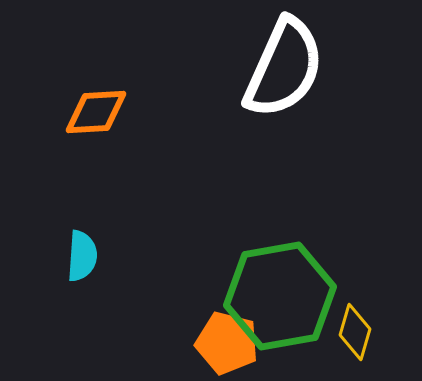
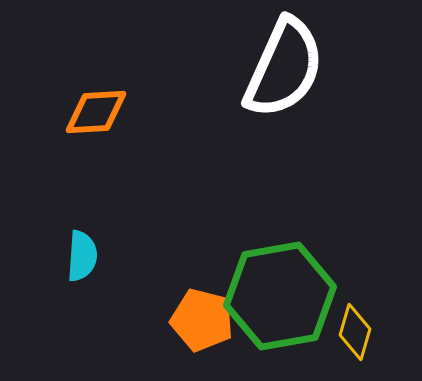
orange pentagon: moved 25 px left, 23 px up
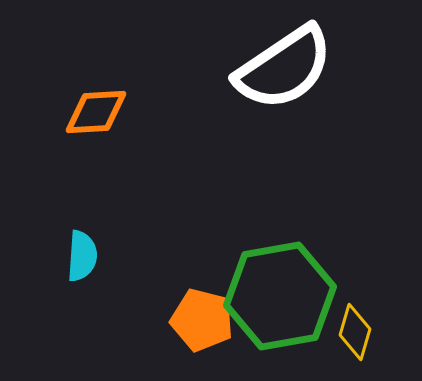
white semicircle: rotated 32 degrees clockwise
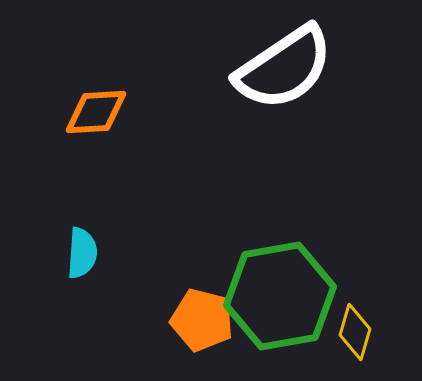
cyan semicircle: moved 3 px up
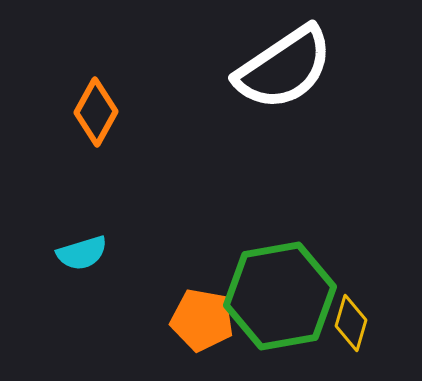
orange diamond: rotated 58 degrees counterclockwise
cyan semicircle: rotated 69 degrees clockwise
orange pentagon: rotated 4 degrees counterclockwise
yellow diamond: moved 4 px left, 9 px up
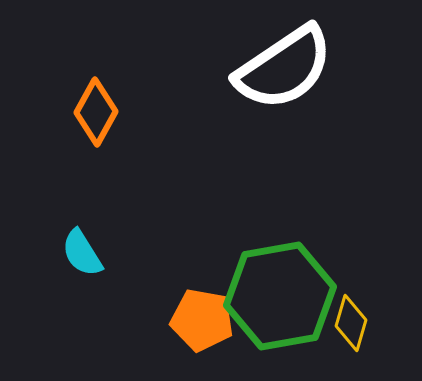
cyan semicircle: rotated 75 degrees clockwise
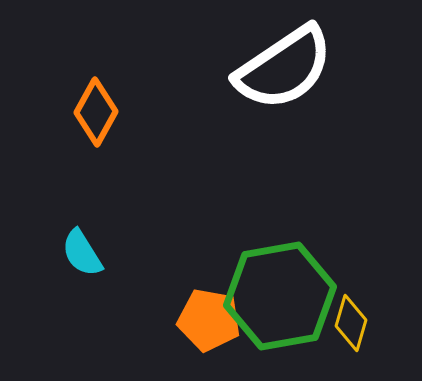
orange pentagon: moved 7 px right
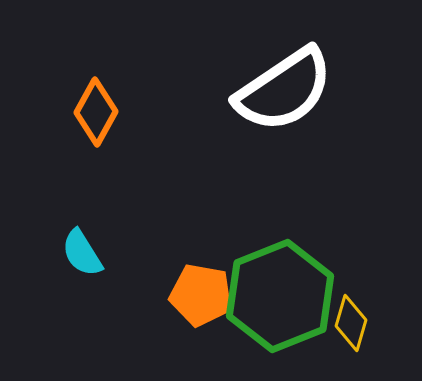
white semicircle: moved 22 px down
green hexagon: rotated 12 degrees counterclockwise
orange pentagon: moved 8 px left, 25 px up
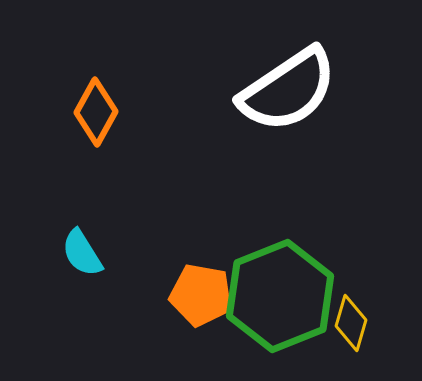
white semicircle: moved 4 px right
